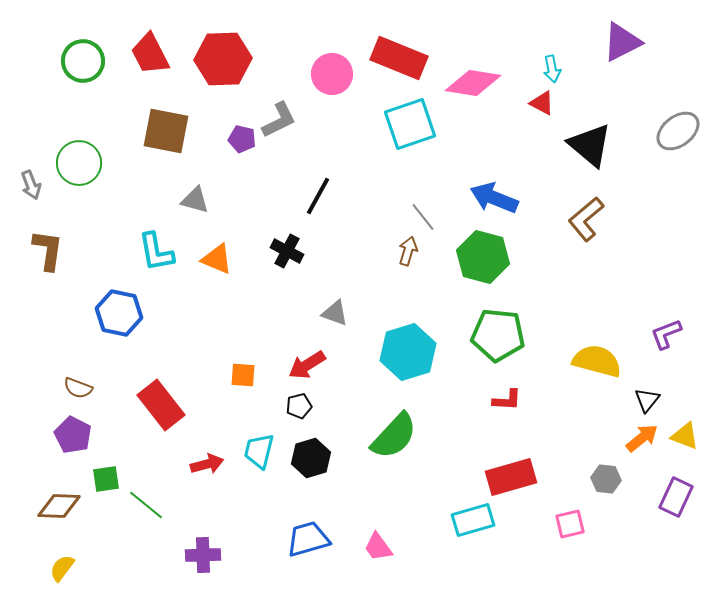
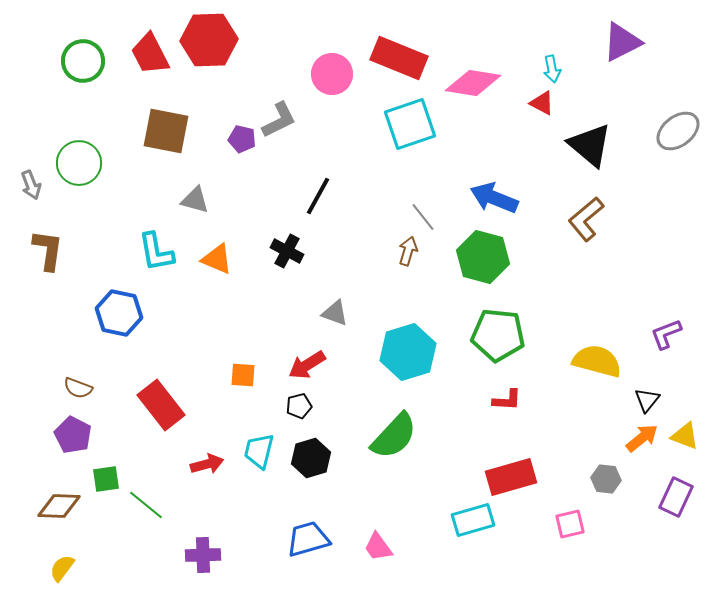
red hexagon at (223, 59): moved 14 px left, 19 px up
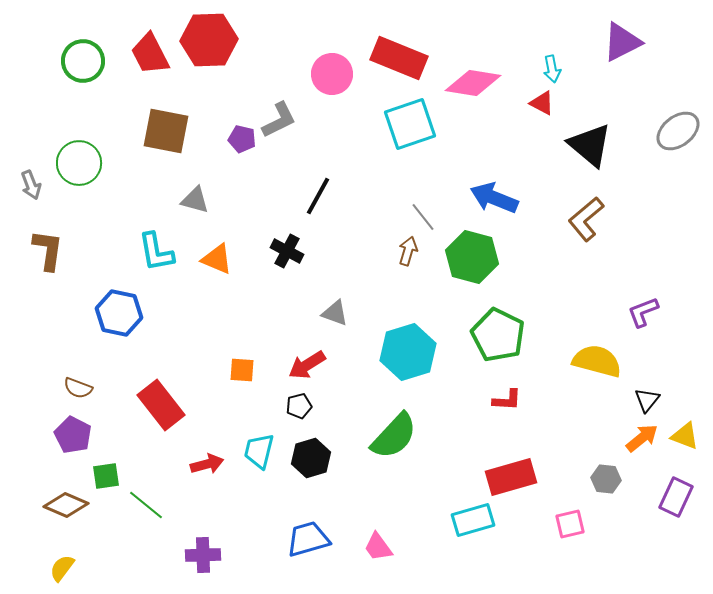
green hexagon at (483, 257): moved 11 px left
purple L-shape at (666, 334): moved 23 px left, 22 px up
green pentagon at (498, 335): rotated 20 degrees clockwise
orange square at (243, 375): moved 1 px left, 5 px up
green square at (106, 479): moved 3 px up
brown diamond at (59, 506): moved 7 px right, 1 px up; rotated 21 degrees clockwise
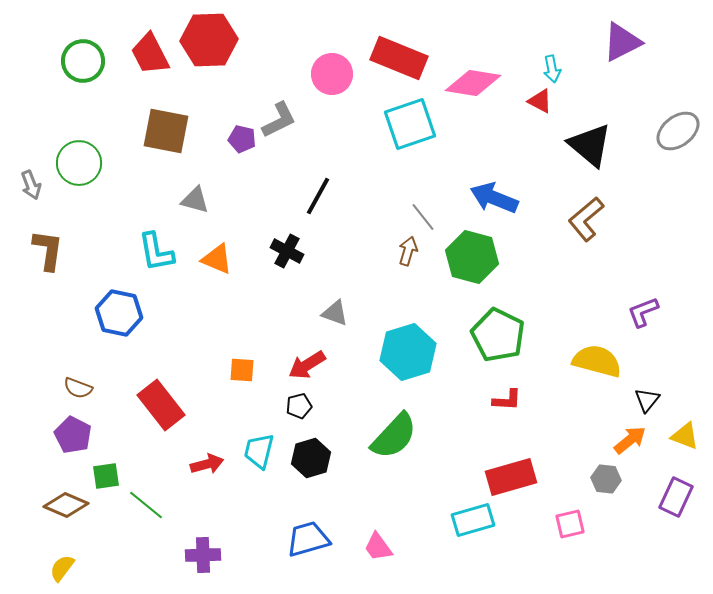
red triangle at (542, 103): moved 2 px left, 2 px up
orange arrow at (642, 438): moved 12 px left, 2 px down
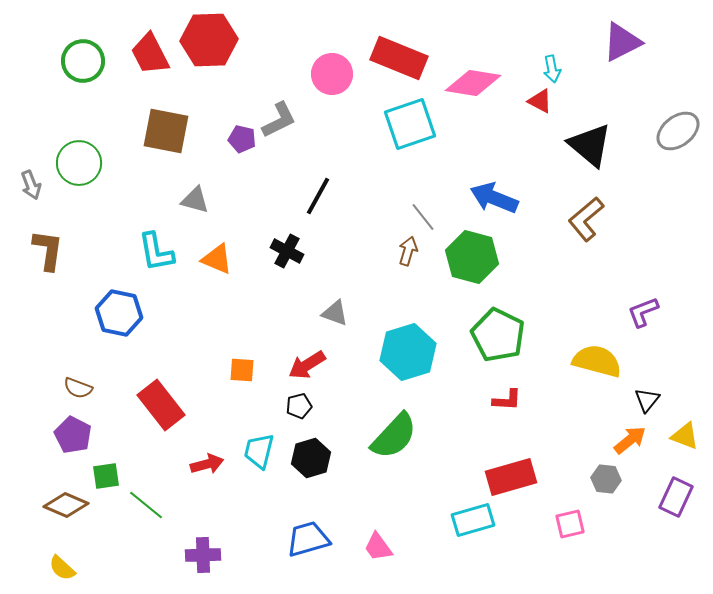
yellow semicircle at (62, 568): rotated 84 degrees counterclockwise
